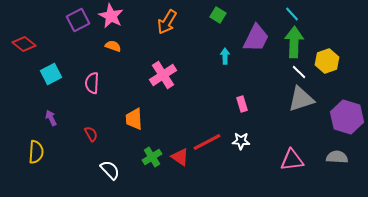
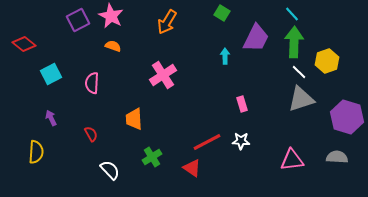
green square: moved 4 px right, 2 px up
red triangle: moved 12 px right, 11 px down
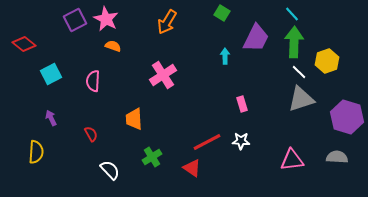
pink star: moved 5 px left, 3 px down
purple square: moved 3 px left
pink semicircle: moved 1 px right, 2 px up
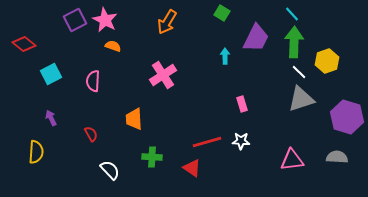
pink star: moved 1 px left, 1 px down
red line: rotated 12 degrees clockwise
green cross: rotated 36 degrees clockwise
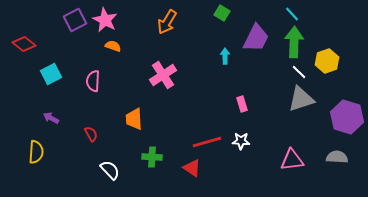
purple arrow: rotated 35 degrees counterclockwise
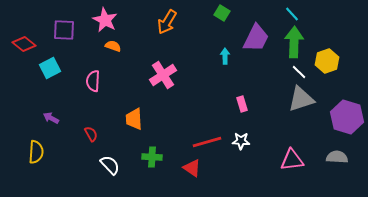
purple square: moved 11 px left, 10 px down; rotated 30 degrees clockwise
cyan square: moved 1 px left, 6 px up
white semicircle: moved 5 px up
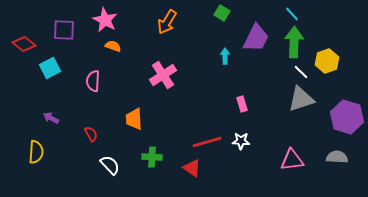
white line: moved 2 px right
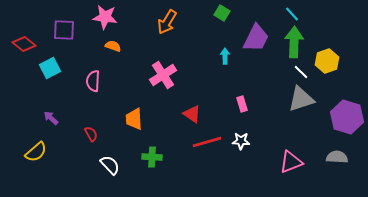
pink star: moved 3 px up; rotated 20 degrees counterclockwise
purple arrow: rotated 14 degrees clockwise
yellow semicircle: rotated 45 degrees clockwise
pink triangle: moved 1 px left, 2 px down; rotated 15 degrees counterclockwise
red triangle: moved 54 px up
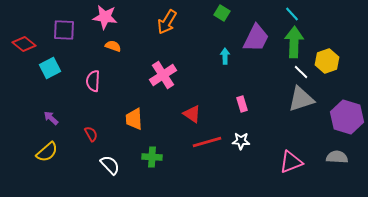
yellow semicircle: moved 11 px right
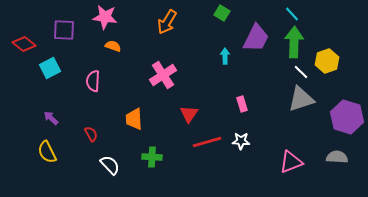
red triangle: moved 3 px left; rotated 30 degrees clockwise
yellow semicircle: rotated 105 degrees clockwise
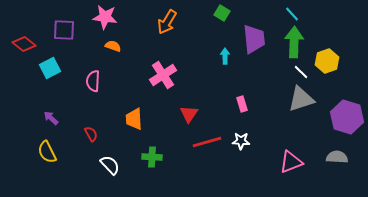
purple trapezoid: moved 2 px left, 1 px down; rotated 32 degrees counterclockwise
